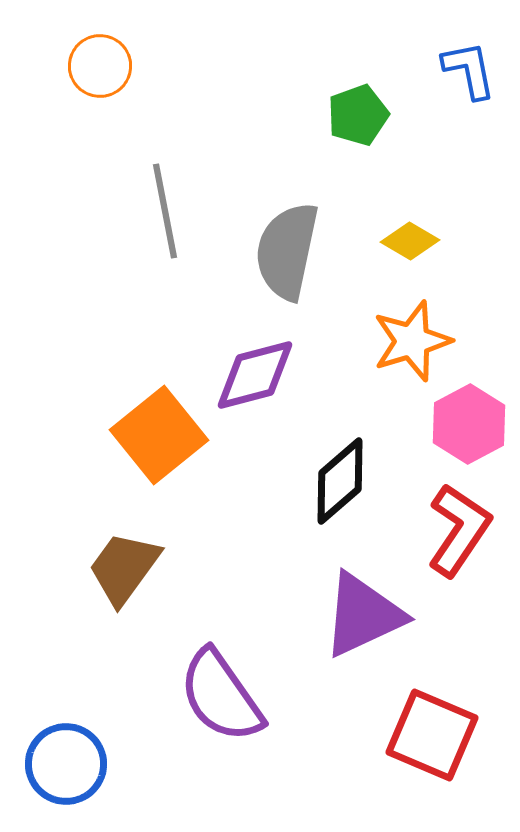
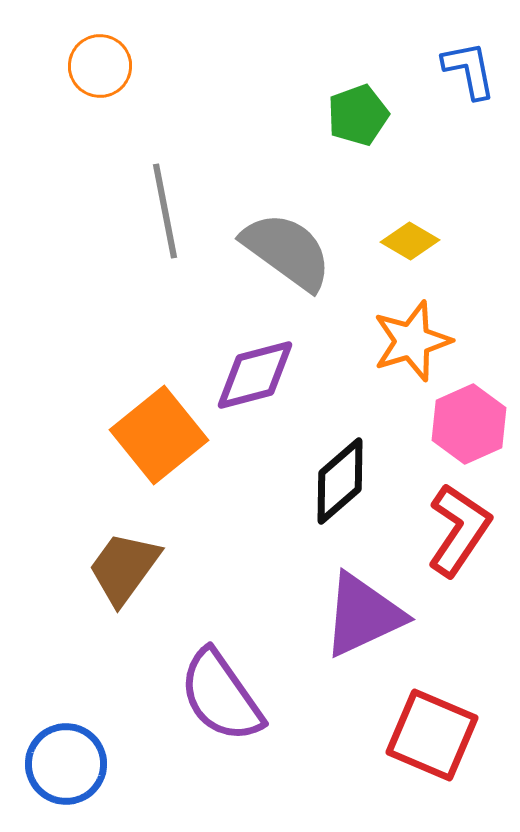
gray semicircle: rotated 114 degrees clockwise
pink hexagon: rotated 4 degrees clockwise
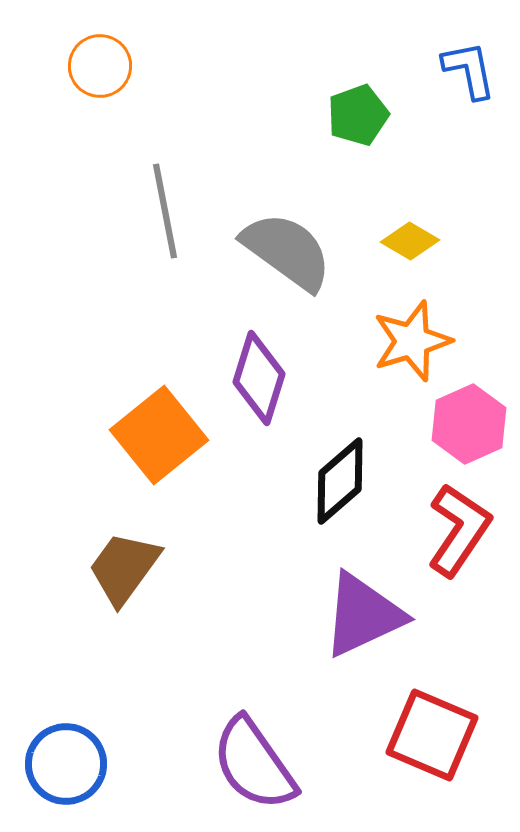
purple diamond: moved 4 px right, 3 px down; rotated 58 degrees counterclockwise
purple semicircle: moved 33 px right, 68 px down
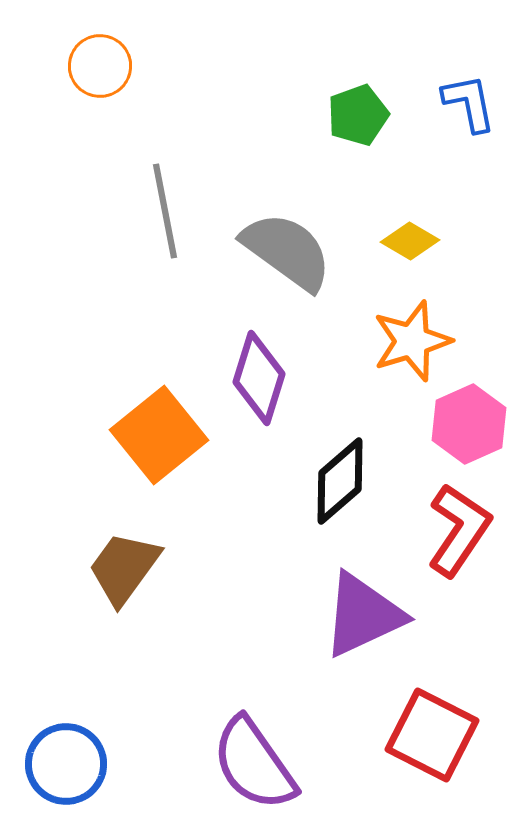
blue L-shape: moved 33 px down
red square: rotated 4 degrees clockwise
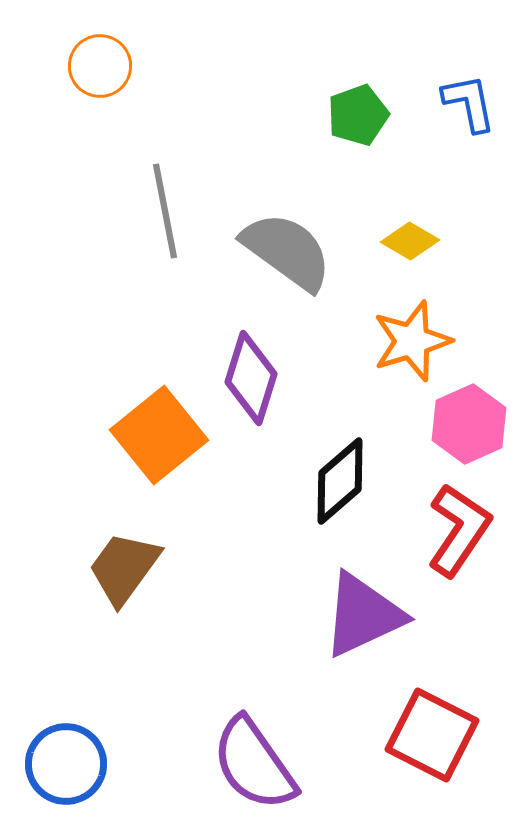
purple diamond: moved 8 px left
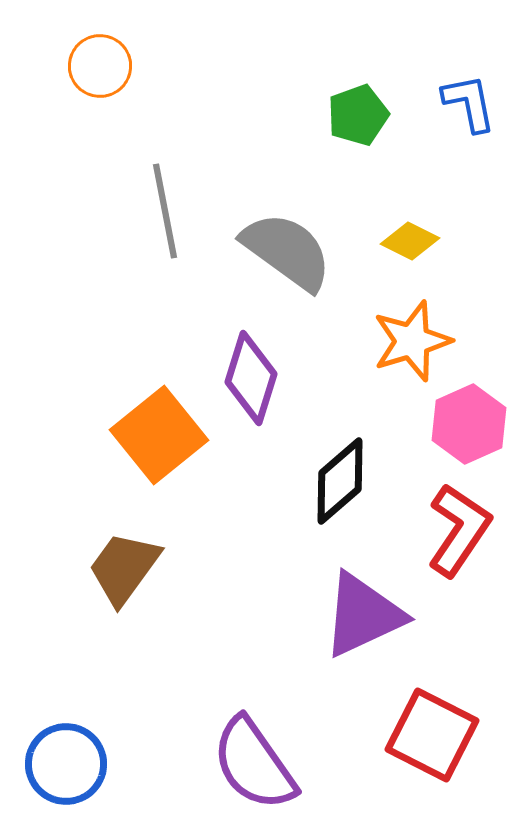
yellow diamond: rotated 4 degrees counterclockwise
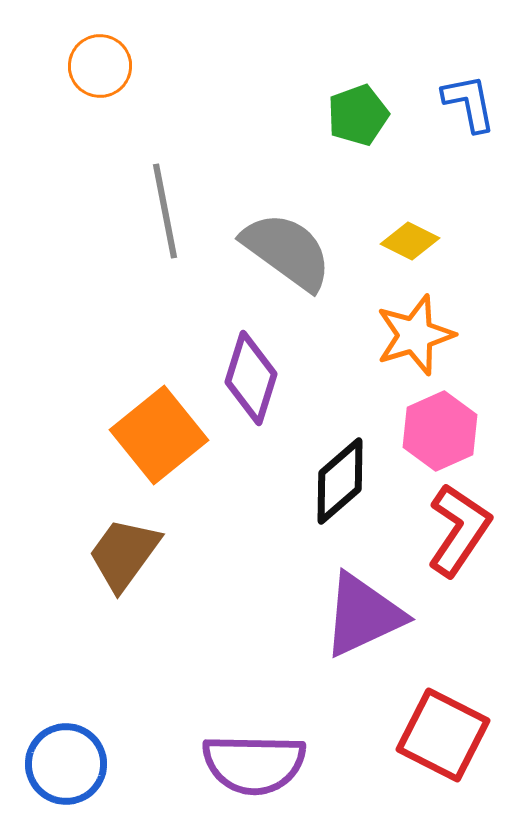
orange star: moved 3 px right, 6 px up
pink hexagon: moved 29 px left, 7 px down
brown trapezoid: moved 14 px up
red square: moved 11 px right
purple semicircle: rotated 54 degrees counterclockwise
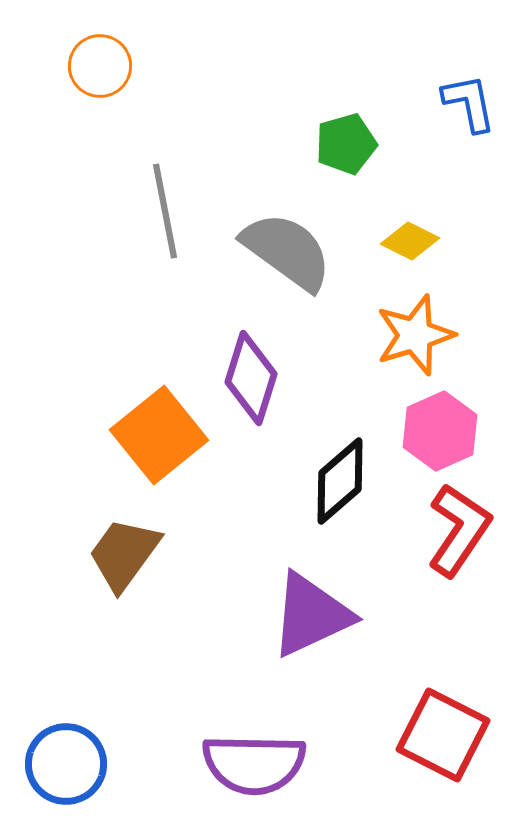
green pentagon: moved 12 px left, 29 px down; rotated 4 degrees clockwise
purple triangle: moved 52 px left
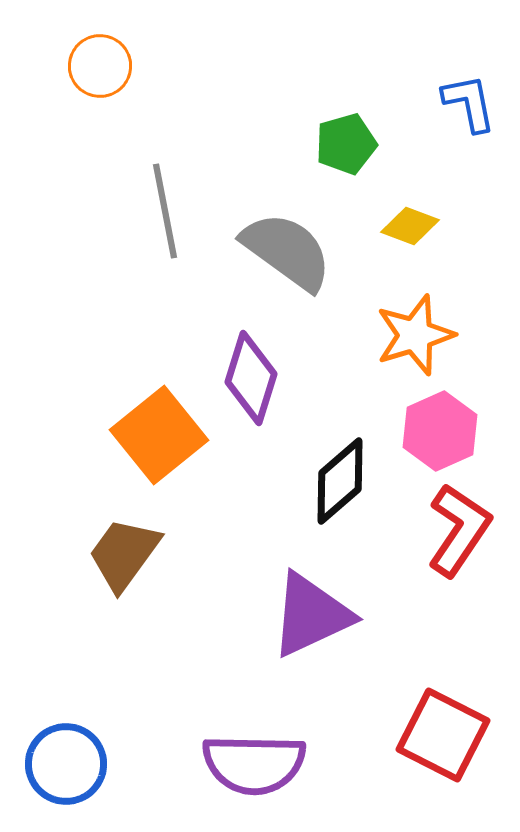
yellow diamond: moved 15 px up; rotated 6 degrees counterclockwise
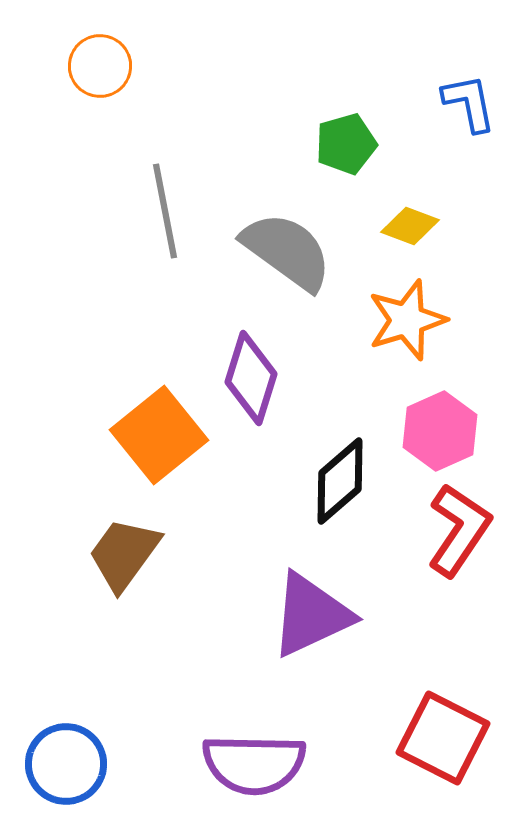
orange star: moved 8 px left, 15 px up
red square: moved 3 px down
